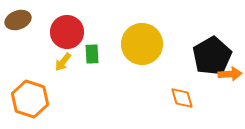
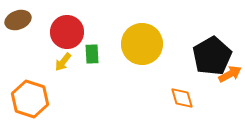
orange arrow: rotated 25 degrees counterclockwise
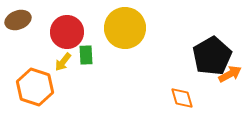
yellow circle: moved 17 px left, 16 px up
green rectangle: moved 6 px left, 1 px down
orange hexagon: moved 5 px right, 12 px up
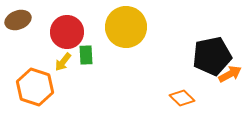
yellow circle: moved 1 px right, 1 px up
black pentagon: rotated 18 degrees clockwise
orange diamond: rotated 30 degrees counterclockwise
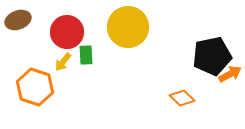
yellow circle: moved 2 px right
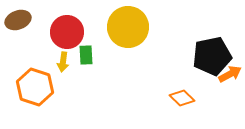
yellow arrow: rotated 30 degrees counterclockwise
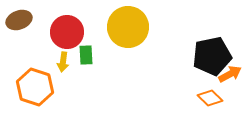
brown ellipse: moved 1 px right
orange diamond: moved 28 px right
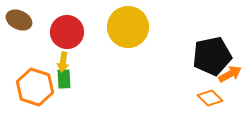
brown ellipse: rotated 45 degrees clockwise
green rectangle: moved 22 px left, 24 px down
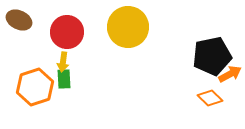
orange hexagon: rotated 24 degrees clockwise
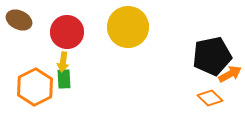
orange hexagon: rotated 9 degrees counterclockwise
